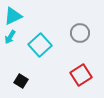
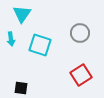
cyan triangle: moved 9 px right, 2 px up; rotated 30 degrees counterclockwise
cyan arrow: moved 1 px right, 2 px down; rotated 40 degrees counterclockwise
cyan square: rotated 30 degrees counterclockwise
black square: moved 7 px down; rotated 24 degrees counterclockwise
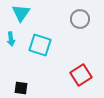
cyan triangle: moved 1 px left, 1 px up
gray circle: moved 14 px up
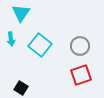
gray circle: moved 27 px down
cyan square: rotated 20 degrees clockwise
red square: rotated 15 degrees clockwise
black square: rotated 24 degrees clockwise
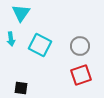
cyan square: rotated 10 degrees counterclockwise
black square: rotated 24 degrees counterclockwise
